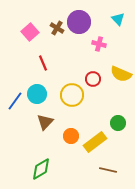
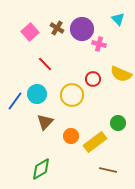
purple circle: moved 3 px right, 7 px down
red line: moved 2 px right, 1 px down; rotated 21 degrees counterclockwise
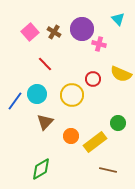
brown cross: moved 3 px left, 4 px down
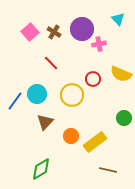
pink cross: rotated 24 degrees counterclockwise
red line: moved 6 px right, 1 px up
green circle: moved 6 px right, 5 px up
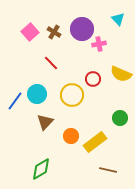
green circle: moved 4 px left
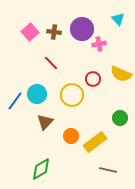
brown cross: rotated 24 degrees counterclockwise
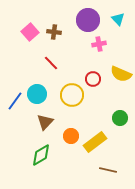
purple circle: moved 6 px right, 9 px up
green diamond: moved 14 px up
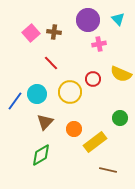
pink square: moved 1 px right, 1 px down
yellow circle: moved 2 px left, 3 px up
orange circle: moved 3 px right, 7 px up
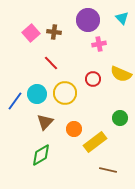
cyan triangle: moved 4 px right, 1 px up
yellow circle: moved 5 px left, 1 px down
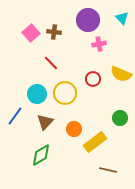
blue line: moved 15 px down
